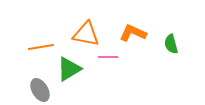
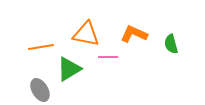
orange L-shape: moved 1 px right, 1 px down
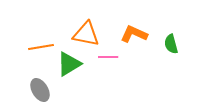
green triangle: moved 5 px up
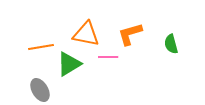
orange L-shape: moved 4 px left; rotated 40 degrees counterclockwise
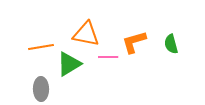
orange L-shape: moved 4 px right, 8 px down
gray ellipse: moved 1 px right, 1 px up; rotated 30 degrees clockwise
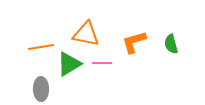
pink line: moved 6 px left, 6 px down
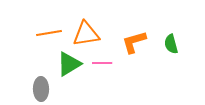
orange triangle: rotated 20 degrees counterclockwise
orange line: moved 8 px right, 14 px up
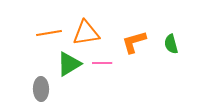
orange triangle: moved 1 px up
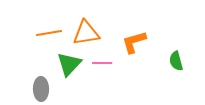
green semicircle: moved 5 px right, 17 px down
green triangle: rotated 16 degrees counterclockwise
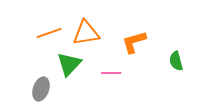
orange line: rotated 10 degrees counterclockwise
pink line: moved 9 px right, 10 px down
gray ellipse: rotated 20 degrees clockwise
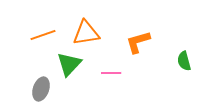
orange line: moved 6 px left, 2 px down
orange L-shape: moved 4 px right
green semicircle: moved 8 px right
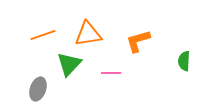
orange triangle: moved 2 px right, 1 px down
orange L-shape: moved 1 px up
green semicircle: rotated 18 degrees clockwise
gray ellipse: moved 3 px left
